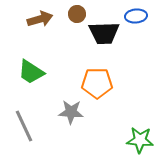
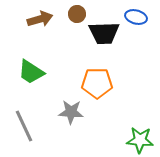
blue ellipse: moved 1 px down; rotated 20 degrees clockwise
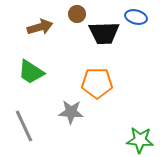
brown arrow: moved 8 px down
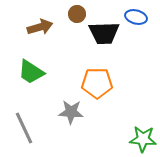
gray line: moved 2 px down
green star: moved 3 px right, 1 px up
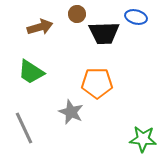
gray star: rotated 20 degrees clockwise
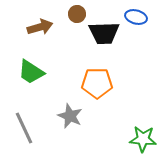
gray star: moved 1 px left, 4 px down
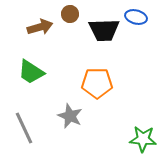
brown circle: moved 7 px left
black trapezoid: moved 3 px up
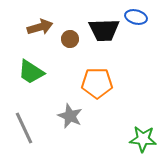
brown circle: moved 25 px down
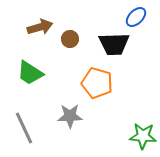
blue ellipse: rotated 60 degrees counterclockwise
black trapezoid: moved 10 px right, 14 px down
green trapezoid: moved 1 px left, 1 px down
orange pentagon: rotated 16 degrees clockwise
gray star: rotated 25 degrees counterclockwise
green star: moved 3 px up
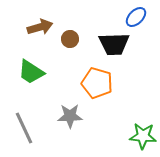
green trapezoid: moved 1 px right, 1 px up
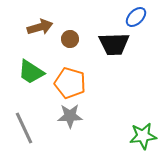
orange pentagon: moved 27 px left
green star: rotated 12 degrees counterclockwise
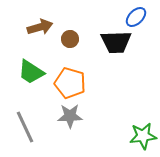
black trapezoid: moved 2 px right, 2 px up
gray line: moved 1 px right, 1 px up
